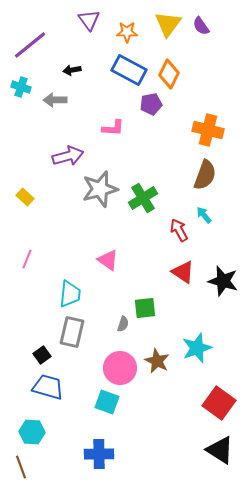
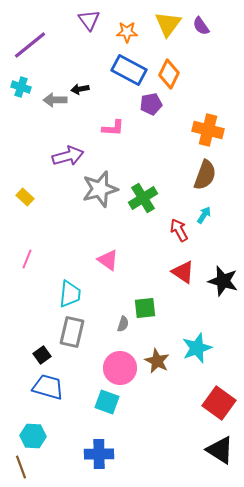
black arrow: moved 8 px right, 19 px down
cyan arrow: rotated 72 degrees clockwise
cyan hexagon: moved 1 px right, 4 px down
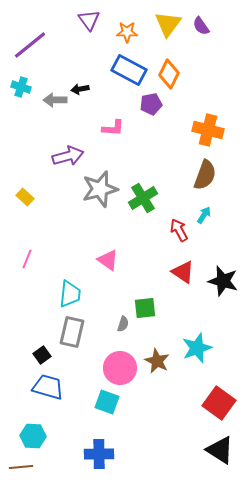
brown line: rotated 75 degrees counterclockwise
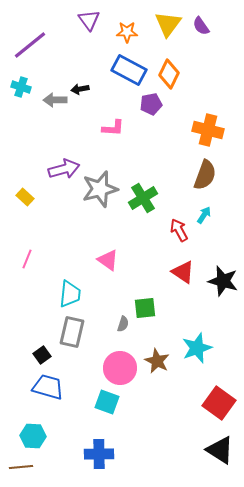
purple arrow: moved 4 px left, 13 px down
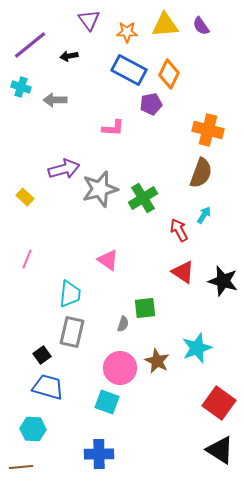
yellow triangle: moved 3 px left, 1 px down; rotated 48 degrees clockwise
black arrow: moved 11 px left, 33 px up
brown semicircle: moved 4 px left, 2 px up
cyan hexagon: moved 7 px up
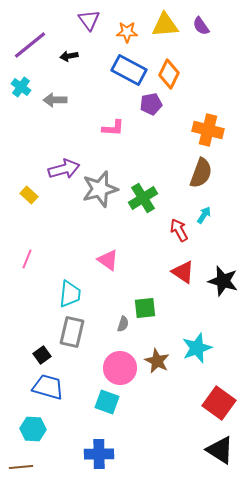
cyan cross: rotated 18 degrees clockwise
yellow rectangle: moved 4 px right, 2 px up
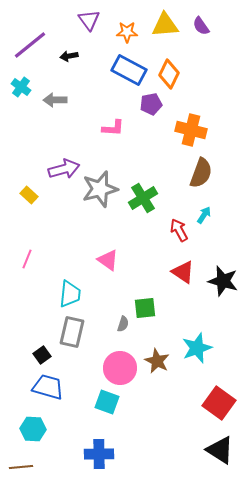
orange cross: moved 17 px left
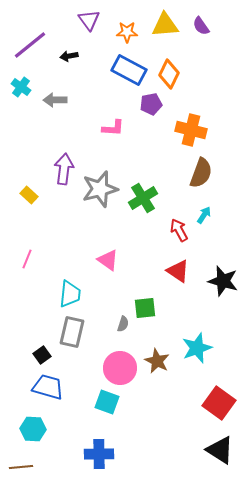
purple arrow: rotated 68 degrees counterclockwise
red triangle: moved 5 px left, 1 px up
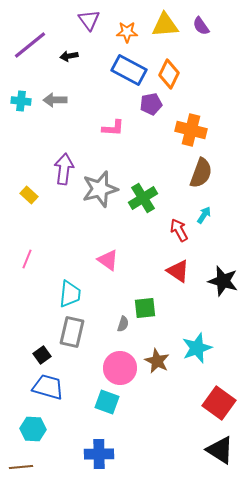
cyan cross: moved 14 px down; rotated 30 degrees counterclockwise
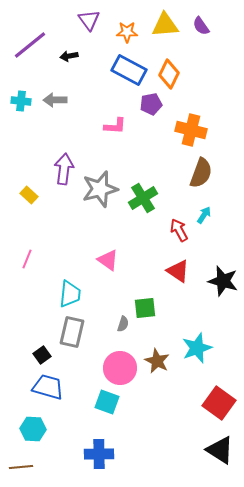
pink L-shape: moved 2 px right, 2 px up
